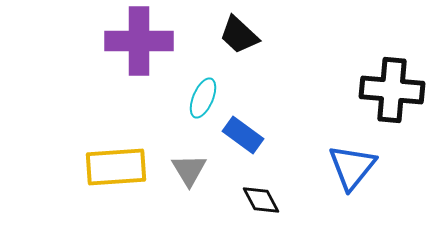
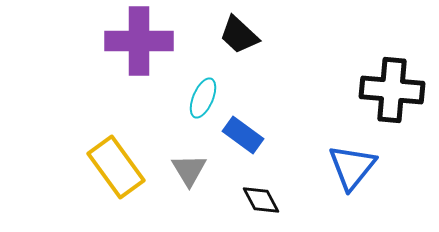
yellow rectangle: rotated 58 degrees clockwise
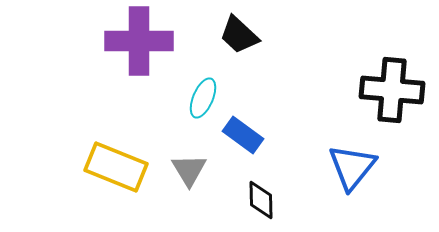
yellow rectangle: rotated 32 degrees counterclockwise
black diamond: rotated 27 degrees clockwise
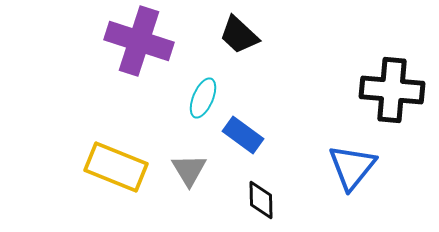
purple cross: rotated 18 degrees clockwise
